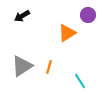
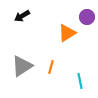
purple circle: moved 1 px left, 2 px down
orange line: moved 2 px right
cyan line: rotated 21 degrees clockwise
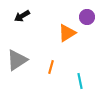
gray triangle: moved 5 px left, 6 px up
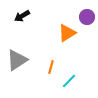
cyan line: moved 11 px left; rotated 56 degrees clockwise
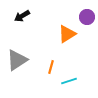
orange triangle: moved 1 px down
cyan line: rotated 28 degrees clockwise
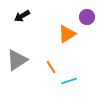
orange line: rotated 48 degrees counterclockwise
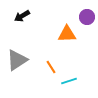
orange triangle: rotated 30 degrees clockwise
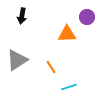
black arrow: rotated 49 degrees counterclockwise
cyan line: moved 6 px down
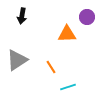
cyan line: moved 1 px left
